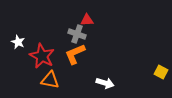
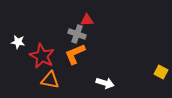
white star: rotated 16 degrees counterclockwise
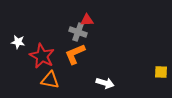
gray cross: moved 1 px right, 2 px up
yellow square: rotated 24 degrees counterclockwise
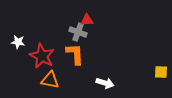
orange L-shape: rotated 110 degrees clockwise
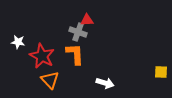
orange triangle: rotated 36 degrees clockwise
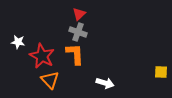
red triangle: moved 8 px left, 6 px up; rotated 40 degrees counterclockwise
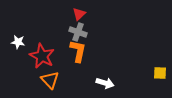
orange L-shape: moved 3 px right, 3 px up; rotated 15 degrees clockwise
yellow square: moved 1 px left, 1 px down
